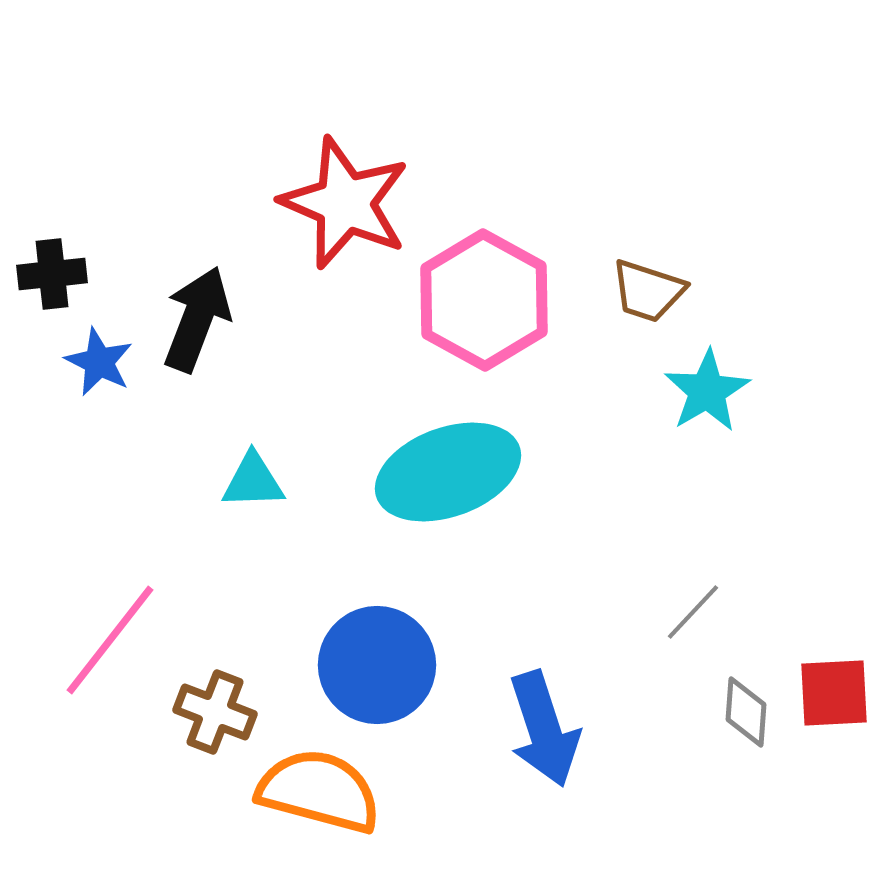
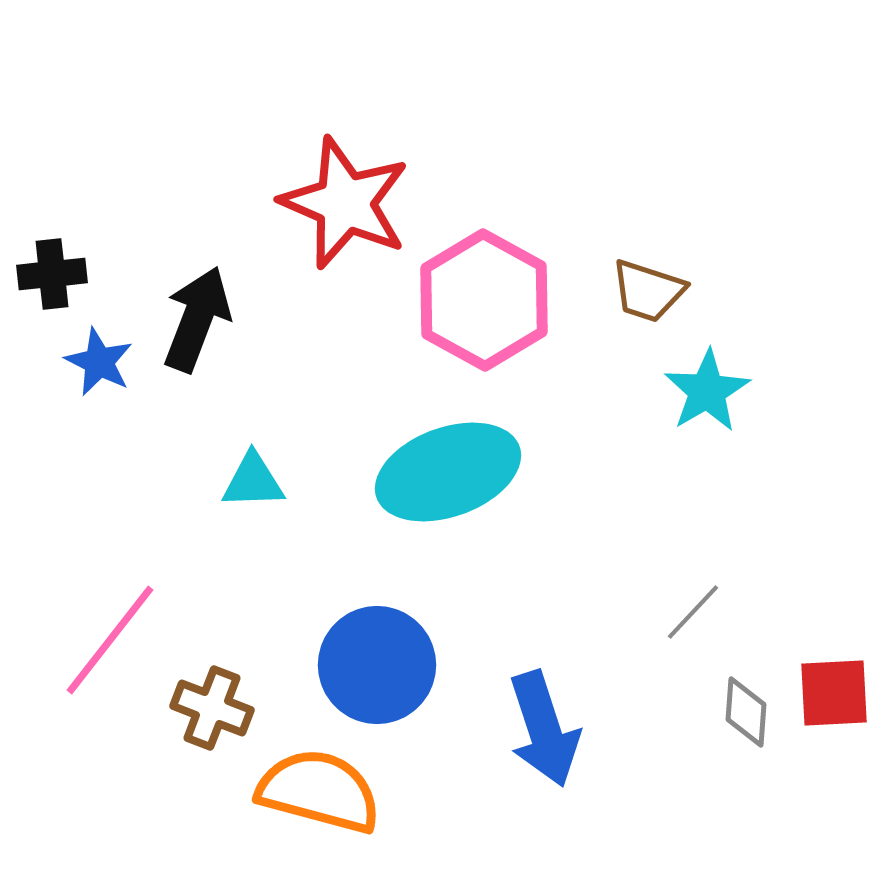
brown cross: moved 3 px left, 4 px up
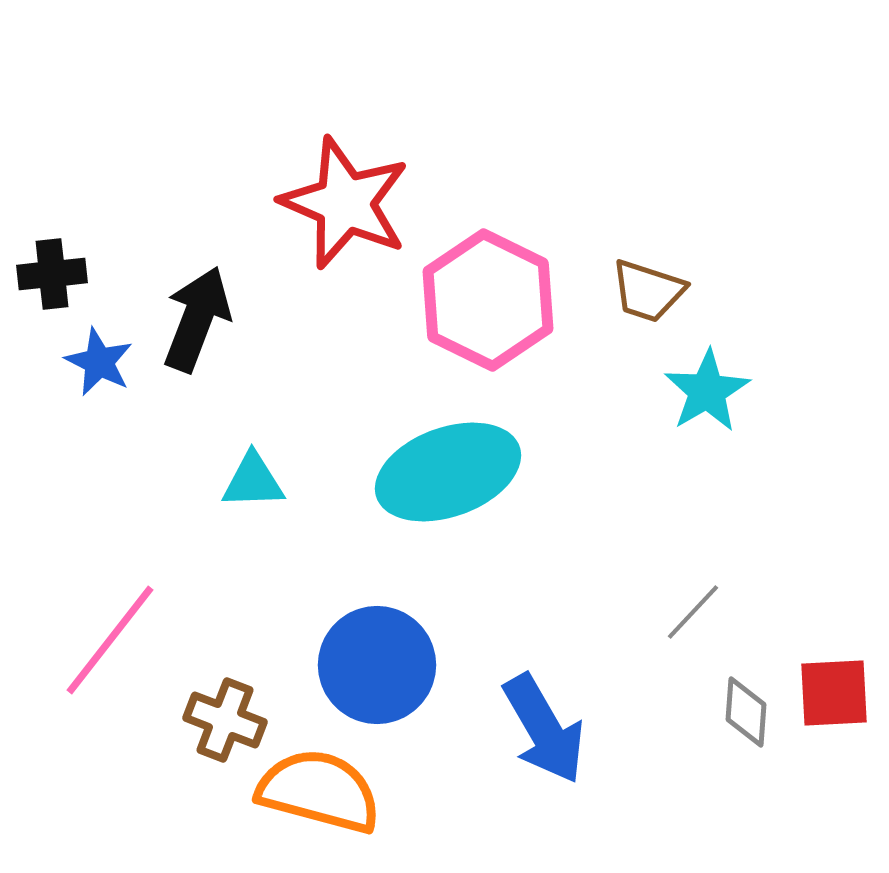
pink hexagon: moved 4 px right; rotated 3 degrees counterclockwise
brown cross: moved 13 px right, 12 px down
blue arrow: rotated 12 degrees counterclockwise
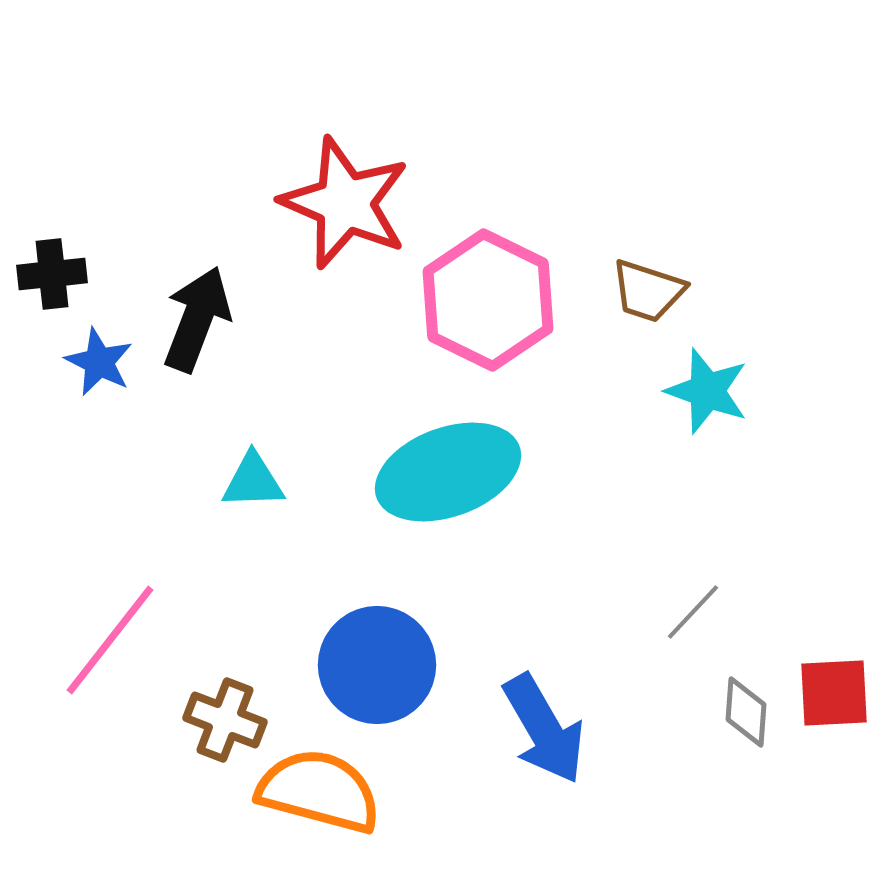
cyan star: rotated 22 degrees counterclockwise
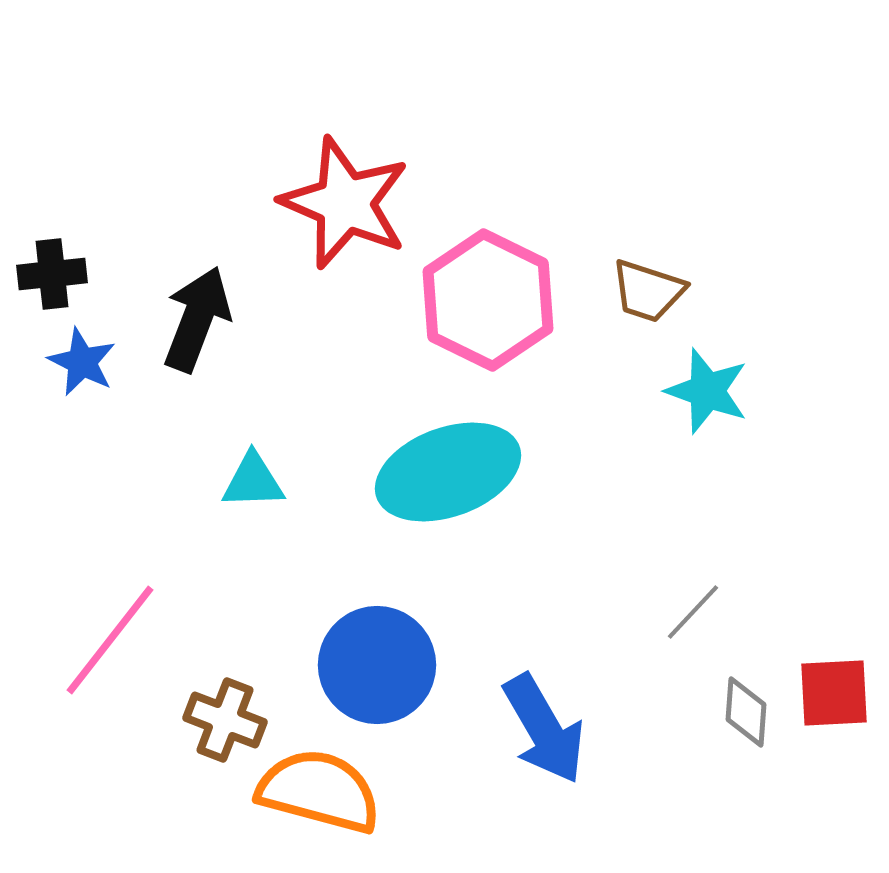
blue star: moved 17 px left
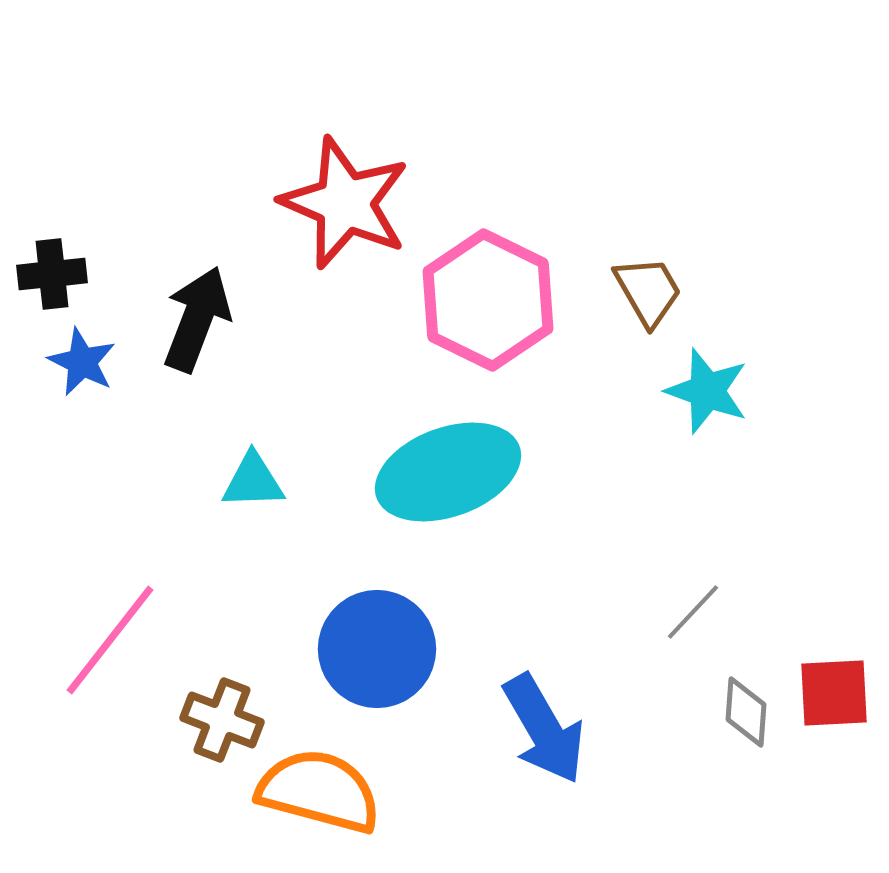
brown trapezoid: rotated 138 degrees counterclockwise
blue circle: moved 16 px up
brown cross: moved 3 px left
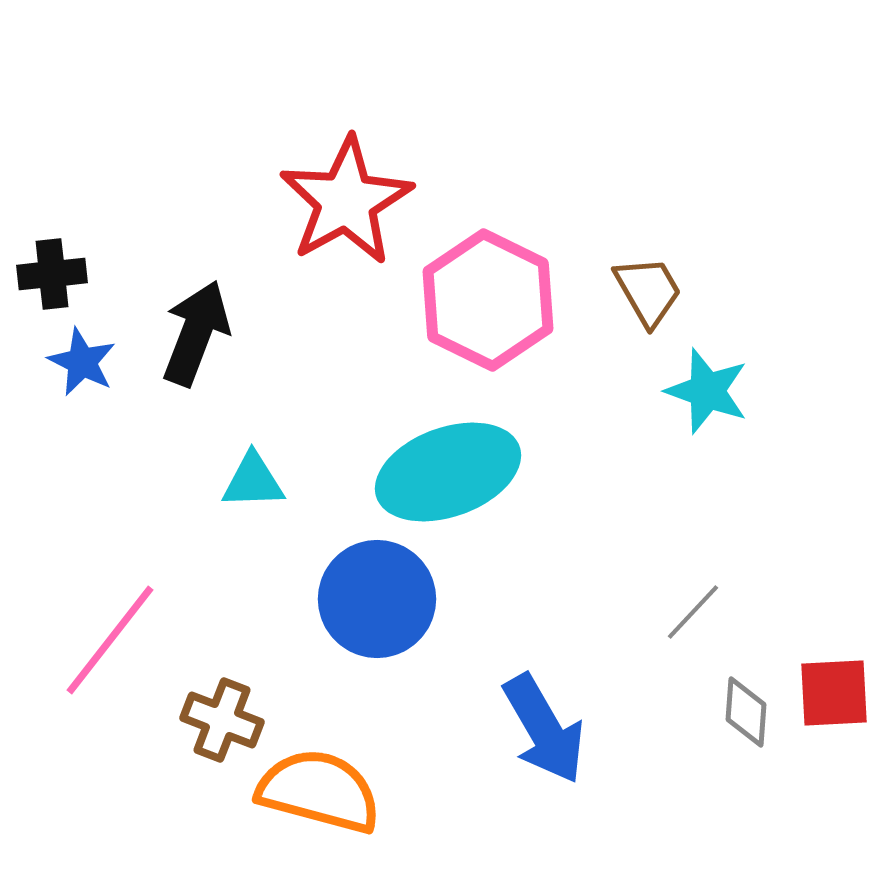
red star: moved 1 px right, 2 px up; rotated 20 degrees clockwise
black arrow: moved 1 px left, 14 px down
blue circle: moved 50 px up
